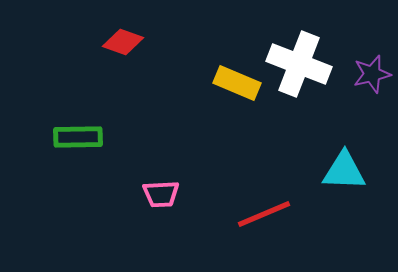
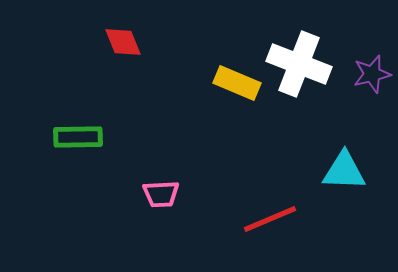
red diamond: rotated 48 degrees clockwise
red line: moved 6 px right, 5 px down
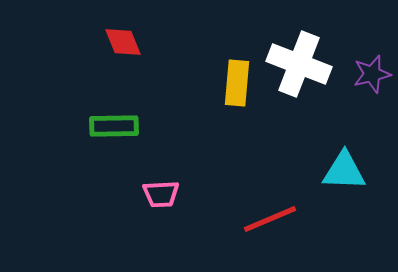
yellow rectangle: rotated 72 degrees clockwise
green rectangle: moved 36 px right, 11 px up
